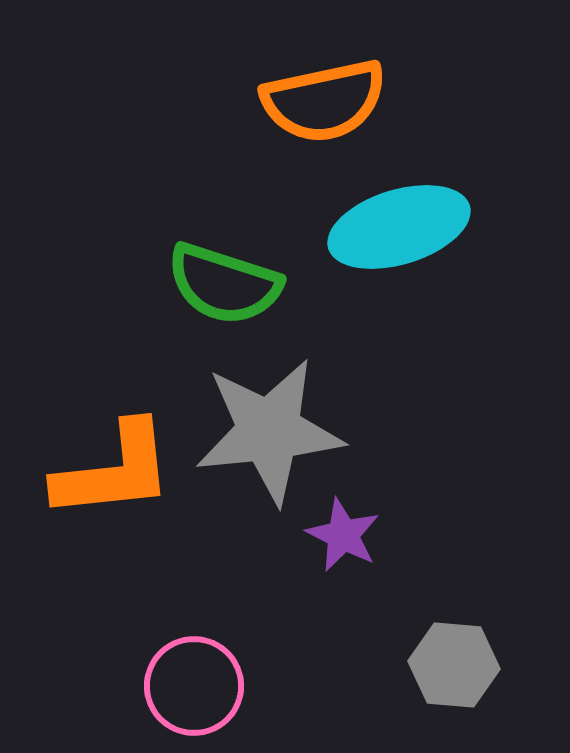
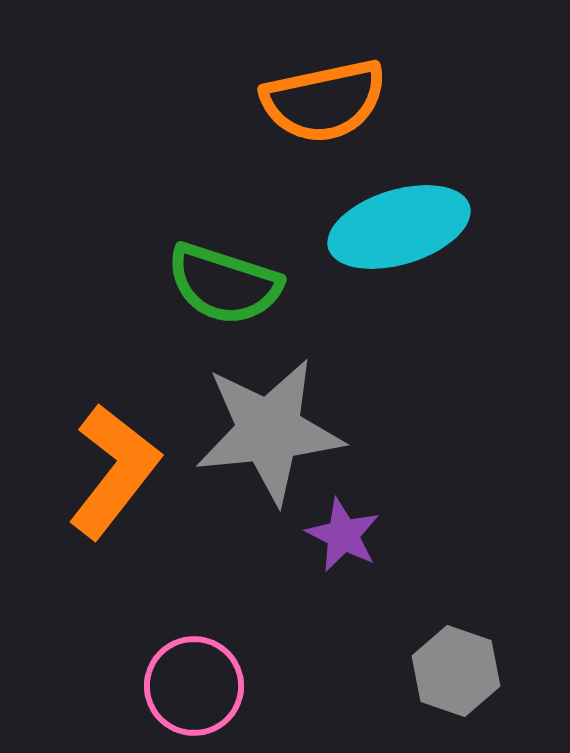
orange L-shape: rotated 46 degrees counterclockwise
gray hexagon: moved 2 px right, 6 px down; rotated 14 degrees clockwise
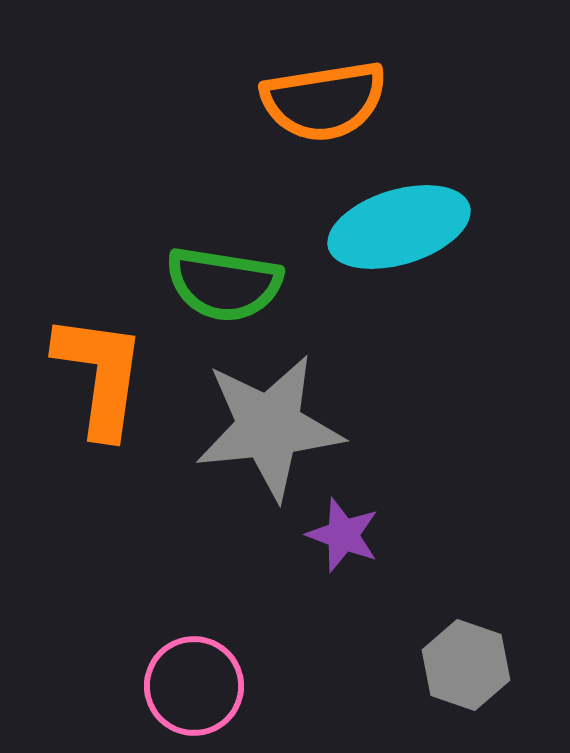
orange semicircle: rotated 3 degrees clockwise
green semicircle: rotated 9 degrees counterclockwise
gray star: moved 4 px up
orange L-shape: moved 14 px left, 96 px up; rotated 30 degrees counterclockwise
purple star: rotated 6 degrees counterclockwise
gray hexagon: moved 10 px right, 6 px up
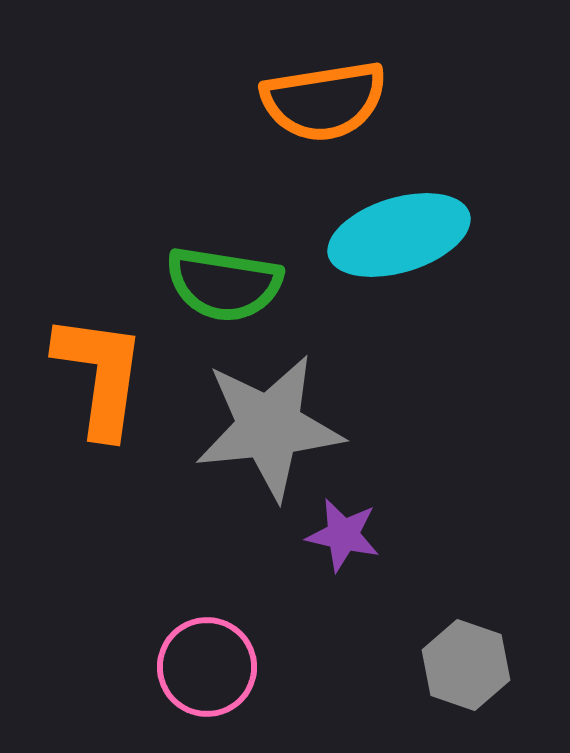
cyan ellipse: moved 8 px down
purple star: rotated 8 degrees counterclockwise
pink circle: moved 13 px right, 19 px up
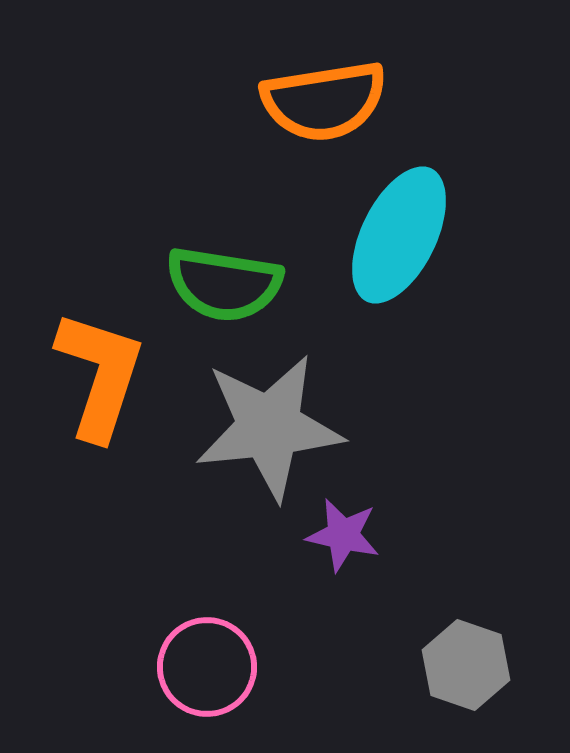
cyan ellipse: rotated 47 degrees counterclockwise
orange L-shape: rotated 10 degrees clockwise
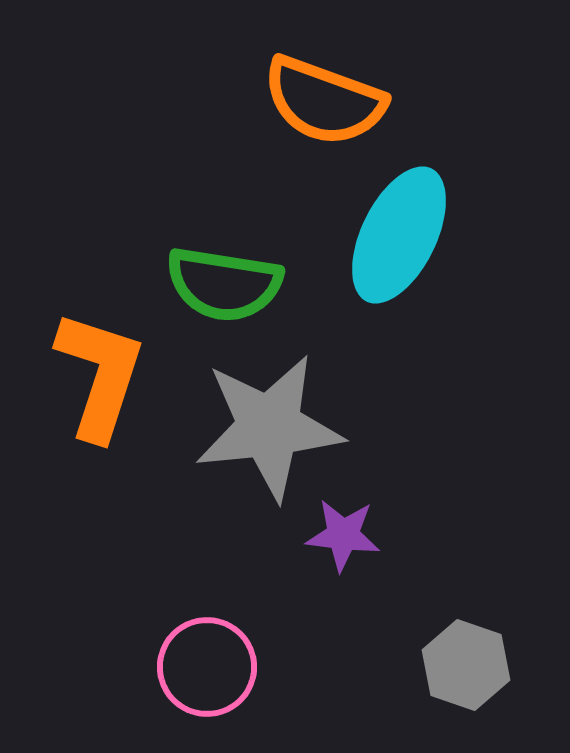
orange semicircle: rotated 29 degrees clockwise
purple star: rotated 6 degrees counterclockwise
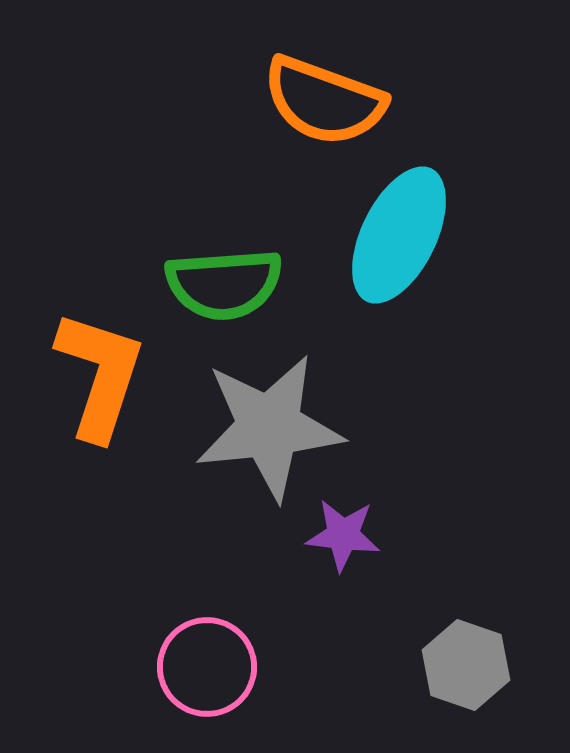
green semicircle: rotated 13 degrees counterclockwise
